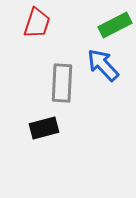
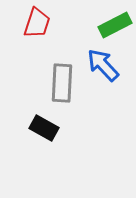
black rectangle: rotated 44 degrees clockwise
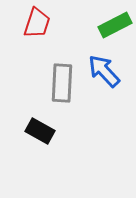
blue arrow: moved 1 px right, 6 px down
black rectangle: moved 4 px left, 3 px down
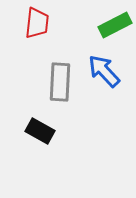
red trapezoid: rotated 12 degrees counterclockwise
gray rectangle: moved 2 px left, 1 px up
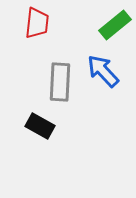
green rectangle: rotated 12 degrees counterclockwise
blue arrow: moved 1 px left
black rectangle: moved 5 px up
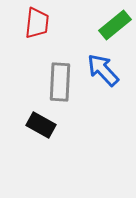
blue arrow: moved 1 px up
black rectangle: moved 1 px right, 1 px up
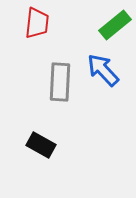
black rectangle: moved 20 px down
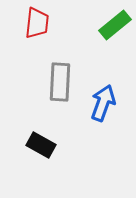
blue arrow: moved 33 px down; rotated 63 degrees clockwise
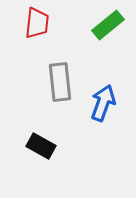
green rectangle: moved 7 px left
gray rectangle: rotated 9 degrees counterclockwise
black rectangle: moved 1 px down
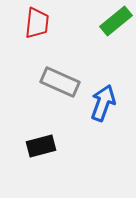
green rectangle: moved 8 px right, 4 px up
gray rectangle: rotated 60 degrees counterclockwise
black rectangle: rotated 44 degrees counterclockwise
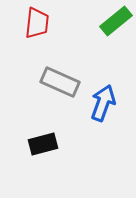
black rectangle: moved 2 px right, 2 px up
